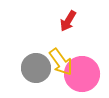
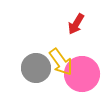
red arrow: moved 8 px right, 3 px down
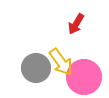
pink circle: moved 2 px right, 3 px down
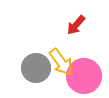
red arrow: moved 1 px down; rotated 10 degrees clockwise
pink circle: moved 1 px up
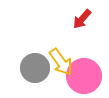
red arrow: moved 6 px right, 6 px up
gray circle: moved 1 px left
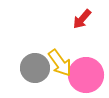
yellow arrow: moved 1 px left, 1 px down
pink circle: moved 2 px right, 1 px up
